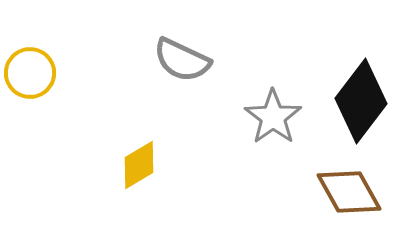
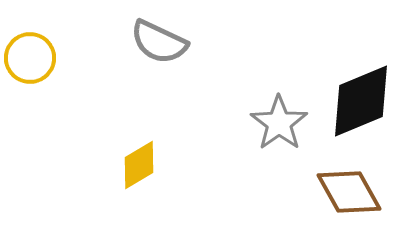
gray semicircle: moved 23 px left, 18 px up
yellow circle: moved 15 px up
black diamond: rotated 30 degrees clockwise
gray star: moved 6 px right, 6 px down
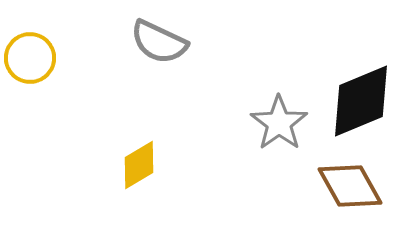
brown diamond: moved 1 px right, 6 px up
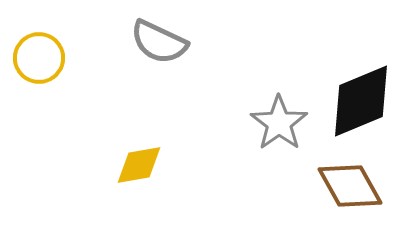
yellow circle: moved 9 px right
yellow diamond: rotated 21 degrees clockwise
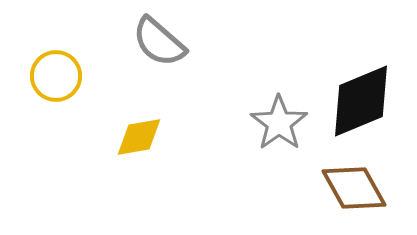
gray semicircle: rotated 16 degrees clockwise
yellow circle: moved 17 px right, 18 px down
yellow diamond: moved 28 px up
brown diamond: moved 4 px right, 2 px down
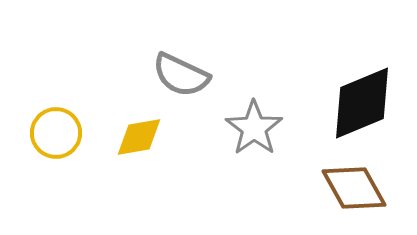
gray semicircle: moved 22 px right, 33 px down; rotated 16 degrees counterclockwise
yellow circle: moved 57 px down
black diamond: moved 1 px right, 2 px down
gray star: moved 25 px left, 5 px down
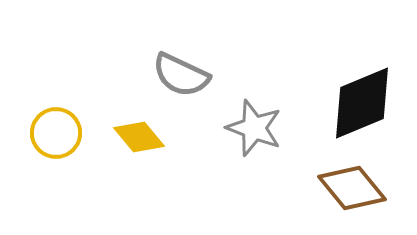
gray star: rotated 16 degrees counterclockwise
yellow diamond: rotated 60 degrees clockwise
brown diamond: moved 2 px left; rotated 10 degrees counterclockwise
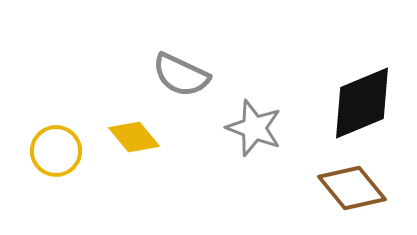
yellow circle: moved 18 px down
yellow diamond: moved 5 px left
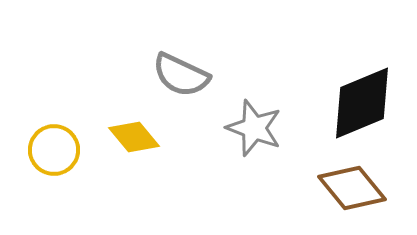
yellow circle: moved 2 px left, 1 px up
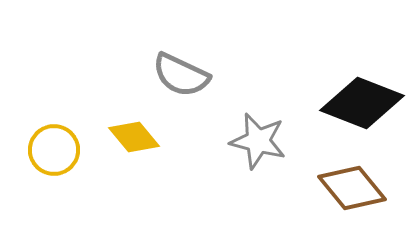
black diamond: rotated 44 degrees clockwise
gray star: moved 4 px right, 13 px down; rotated 6 degrees counterclockwise
